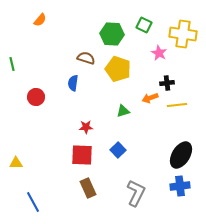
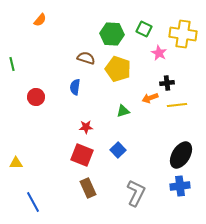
green square: moved 4 px down
blue semicircle: moved 2 px right, 4 px down
red square: rotated 20 degrees clockwise
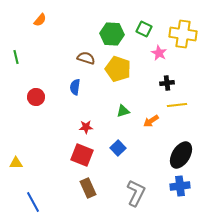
green line: moved 4 px right, 7 px up
orange arrow: moved 1 px right, 23 px down; rotated 14 degrees counterclockwise
blue square: moved 2 px up
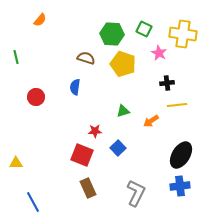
yellow pentagon: moved 5 px right, 5 px up
red star: moved 9 px right, 4 px down
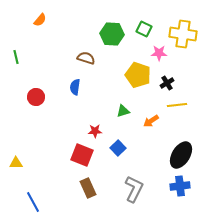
pink star: rotated 28 degrees counterclockwise
yellow pentagon: moved 15 px right, 11 px down
black cross: rotated 24 degrees counterclockwise
gray L-shape: moved 2 px left, 4 px up
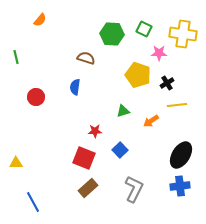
blue square: moved 2 px right, 2 px down
red square: moved 2 px right, 3 px down
brown rectangle: rotated 72 degrees clockwise
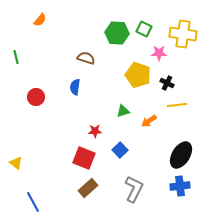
green hexagon: moved 5 px right, 1 px up
black cross: rotated 32 degrees counterclockwise
orange arrow: moved 2 px left
yellow triangle: rotated 40 degrees clockwise
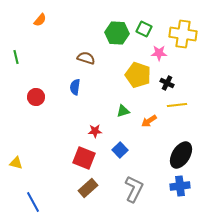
yellow triangle: rotated 24 degrees counterclockwise
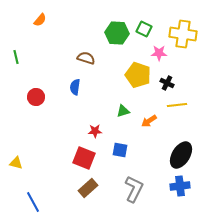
blue square: rotated 35 degrees counterclockwise
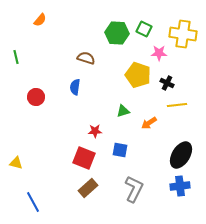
orange arrow: moved 2 px down
